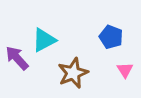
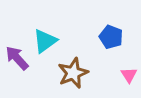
cyan triangle: moved 1 px right, 1 px down; rotated 8 degrees counterclockwise
pink triangle: moved 4 px right, 5 px down
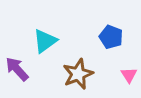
purple arrow: moved 11 px down
brown star: moved 5 px right, 1 px down
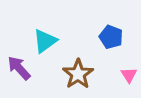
purple arrow: moved 2 px right, 1 px up
brown star: rotated 12 degrees counterclockwise
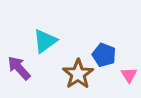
blue pentagon: moved 7 px left, 18 px down
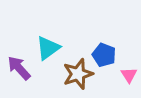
cyan triangle: moved 3 px right, 7 px down
brown star: rotated 16 degrees clockwise
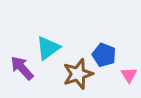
purple arrow: moved 3 px right
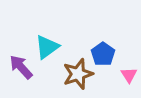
cyan triangle: moved 1 px left, 1 px up
blue pentagon: moved 1 px left, 1 px up; rotated 15 degrees clockwise
purple arrow: moved 1 px left, 1 px up
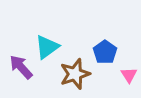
blue pentagon: moved 2 px right, 2 px up
brown star: moved 3 px left
